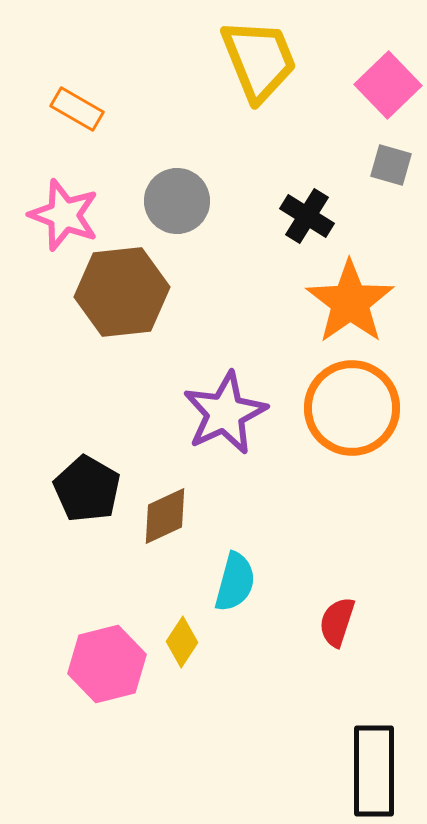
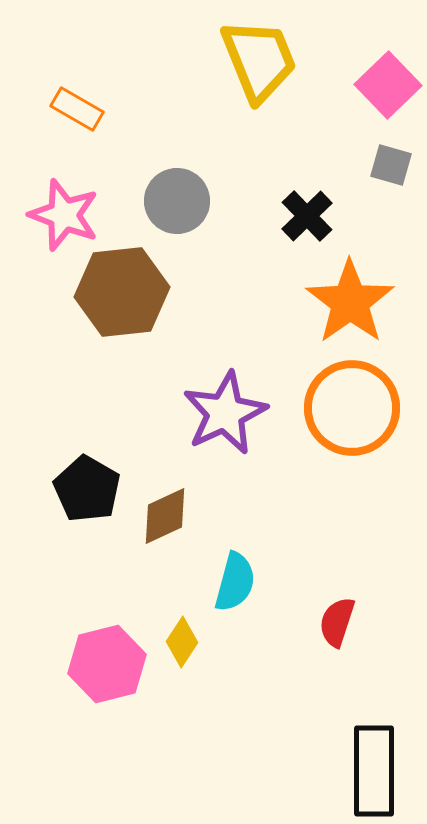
black cross: rotated 14 degrees clockwise
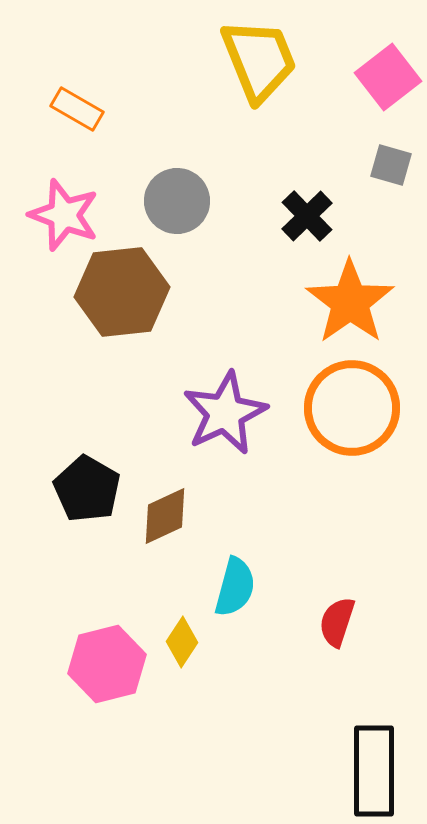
pink square: moved 8 px up; rotated 6 degrees clockwise
cyan semicircle: moved 5 px down
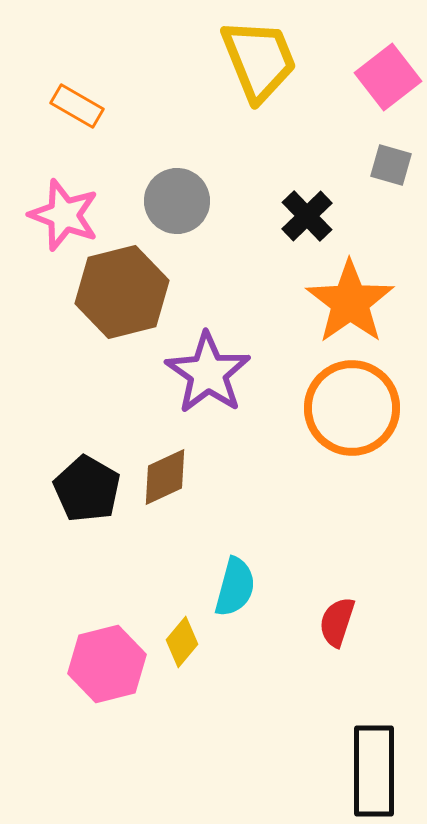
orange rectangle: moved 3 px up
brown hexagon: rotated 8 degrees counterclockwise
purple star: moved 17 px left, 40 px up; rotated 12 degrees counterclockwise
brown diamond: moved 39 px up
yellow diamond: rotated 6 degrees clockwise
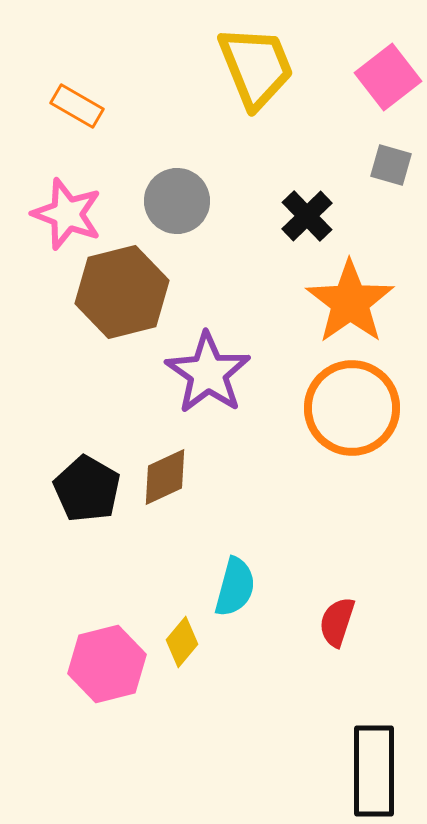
yellow trapezoid: moved 3 px left, 7 px down
pink star: moved 3 px right, 1 px up
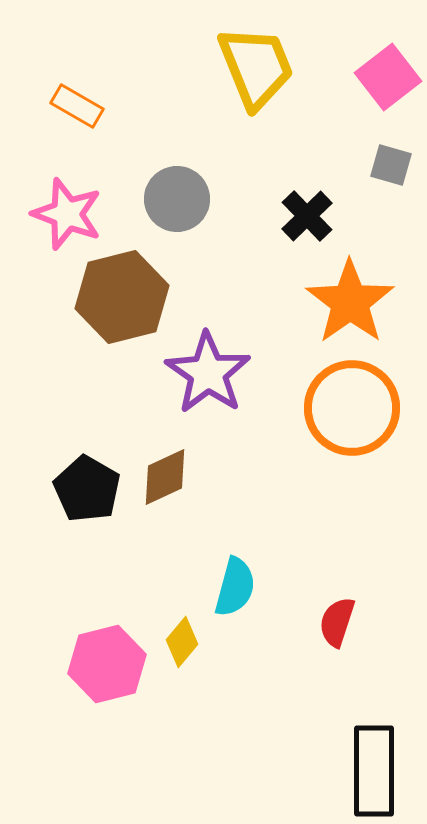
gray circle: moved 2 px up
brown hexagon: moved 5 px down
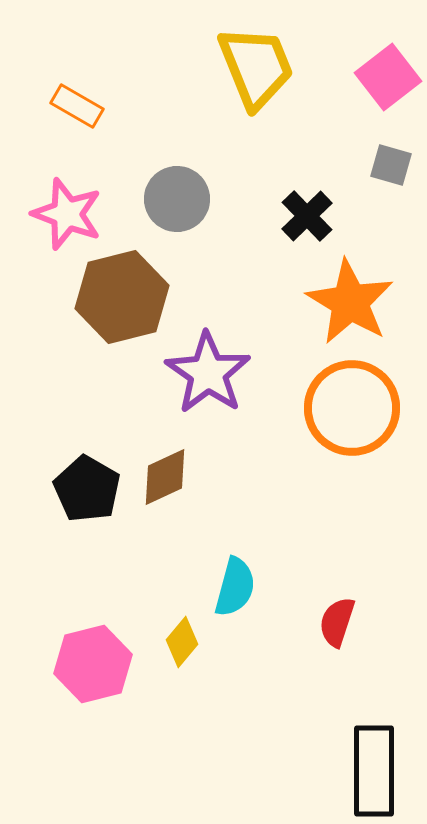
orange star: rotated 6 degrees counterclockwise
pink hexagon: moved 14 px left
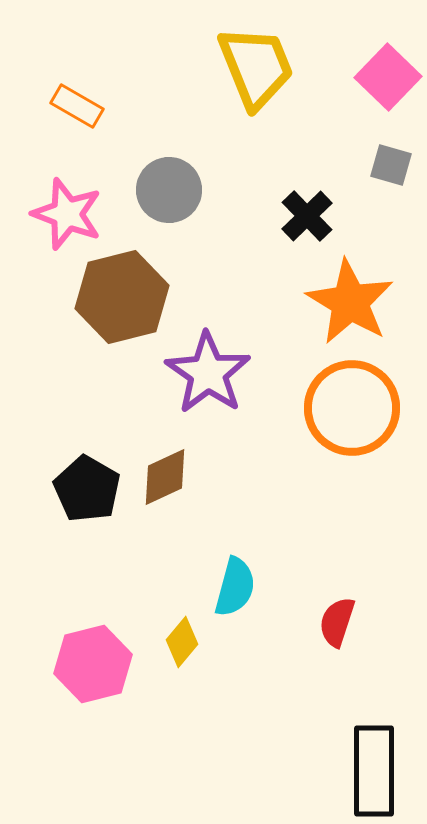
pink square: rotated 8 degrees counterclockwise
gray circle: moved 8 px left, 9 px up
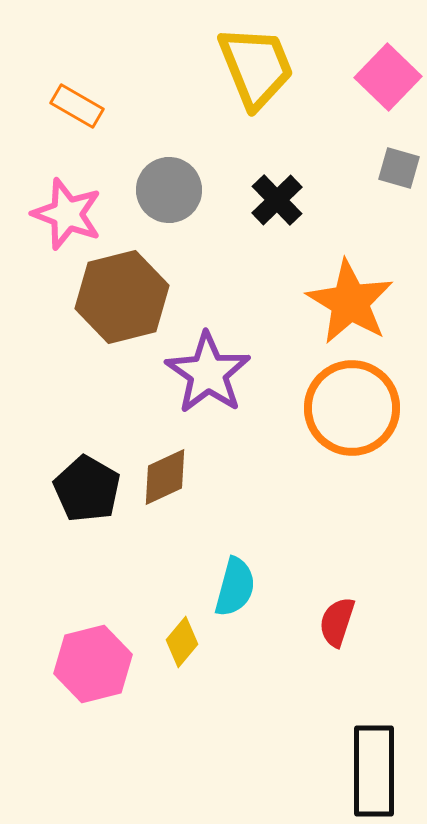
gray square: moved 8 px right, 3 px down
black cross: moved 30 px left, 16 px up
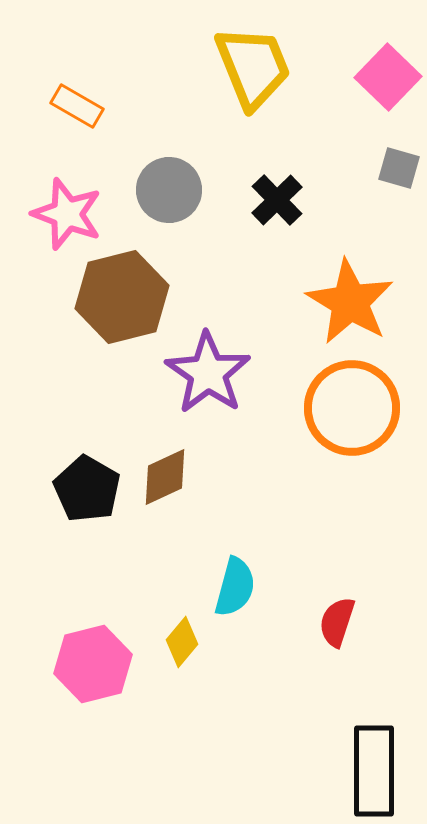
yellow trapezoid: moved 3 px left
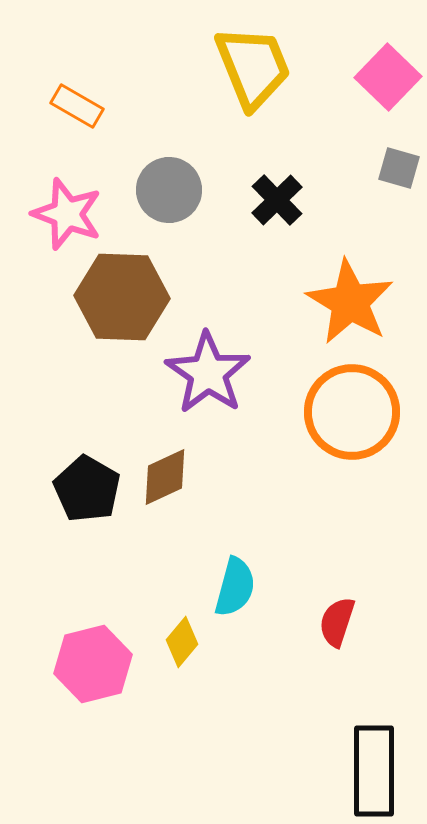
brown hexagon: rotated 16 degrees clockwise
orange circle: moved 4 px down
